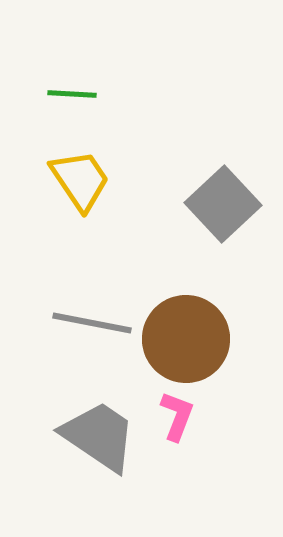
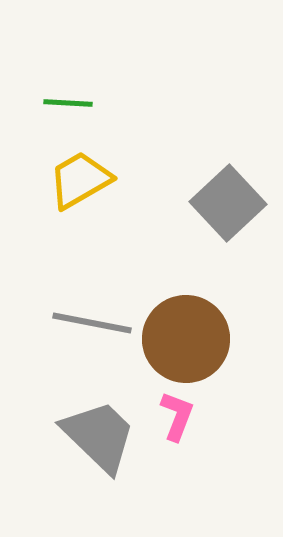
green line: moved 4 px left, 9 px down
yellow trapezoid: rotated 86 degrees counterclockwise
gray square: moved 5 px right, 1 px up
gray trapezoid: rotated 10 degrees clockwise
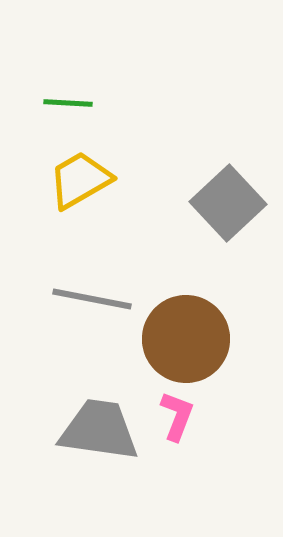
gray line: moved 24 px up
gray trapezoid: moved 6 px up; rotated 36 degrees counterclockwise
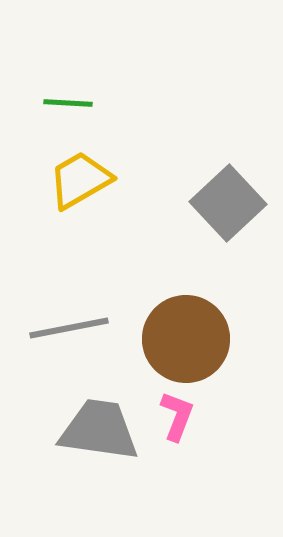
gray line: moved 23 px left, 29 px down; rotated 22 degrees counterclockwise
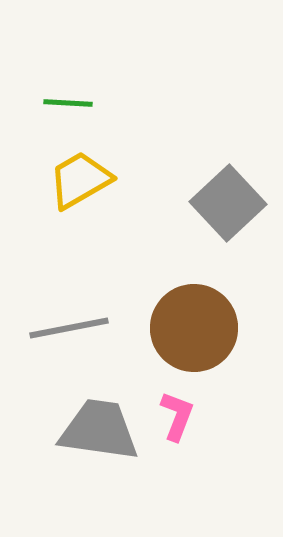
brown circle: moved 8 px right, 11 px up
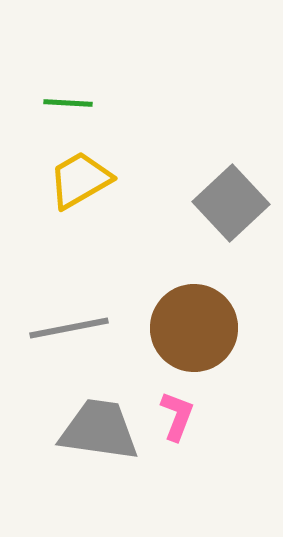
gray square: moved 3 px right
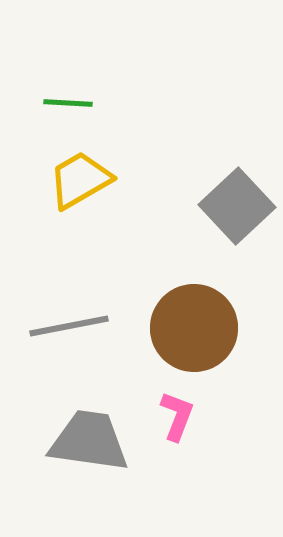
gray square: moved 6 px right, 3 px down
gray line: moved 2 px up
gray trapezoid: moved 10 px left, 11 px down
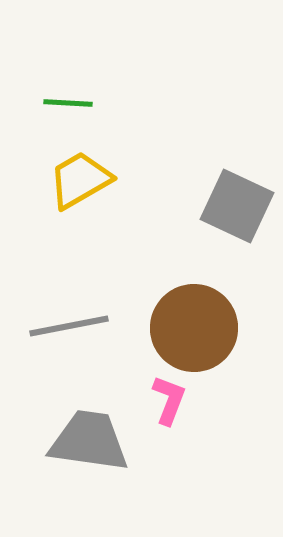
gray square: rotated 22 degrees counterclockwise
pink L-shape: moved 8 px left, 16 px up
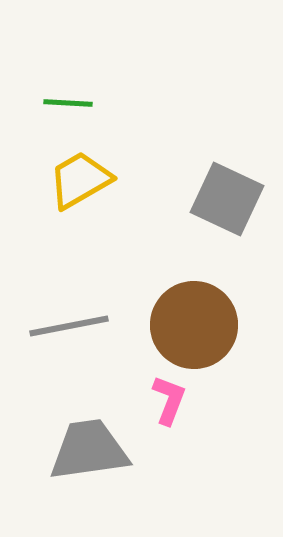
gray square: moved 10 px left, 7 px up
brown circle: moved 3 px up
gray trapezoid: moved 9 px down; rotated 16 degrees counterclockwise
